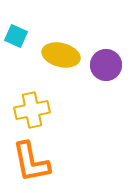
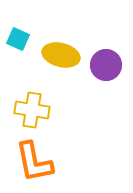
cyan square: moved 2 px right, 3 px down
yellow cross: rotated 20 degrees clockwise
orange L-shape: moved 3 px right
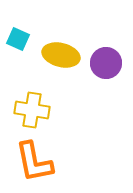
purple circle: moved 2 px up
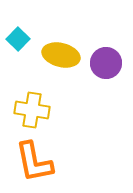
cyan square: rotated 20 degrees clockwise
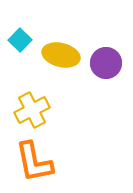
cyan square: moved 2 px right, 1 px down
yellow cross: rotated 36 degrees counterclockwise
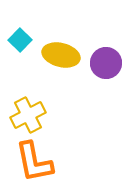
yellow cross: moved 4 px left, 5 px down
